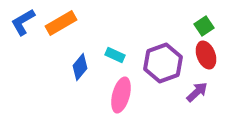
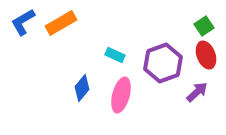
blue diamond: moved 2 px right, 21 px down
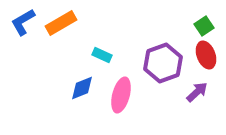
cyan rectangle: moved 13 px left
blue diamond: rotated 28 degrees clockwise
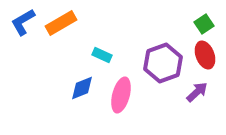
green square: moved 2 px up
red ellipse: moved 1 px left
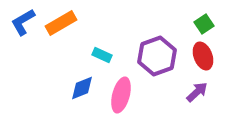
red ellipse: moved 2 px left, 1 px down
purple hexagon: moved 6 px left, 7 px up
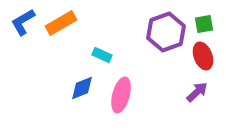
green square: rotated 24 degrees clockwise
purple hexagon: moved 9 px right, 24 px up
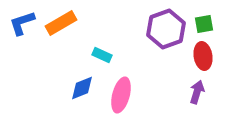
blue L-shape: moved 1 px left, 1 px down; rotated 12 degrees clockwise
purple hexagon: moved 3 px up
red ellipse: rotated 12 degrees clockwise
purple arrow: rotated 30 degrees counterclockwise
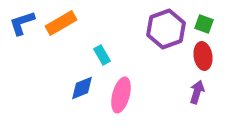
green square: rotated 30 degrees clockwise
cyan rectangle: rotated 36 degrees clockwise
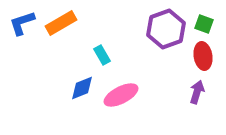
pink ellipse: rotated 48 degrees clockwise
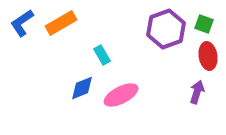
blue L-shape: rotated 16 degrees counterclockwise
red ellipse: moved 5 px right
